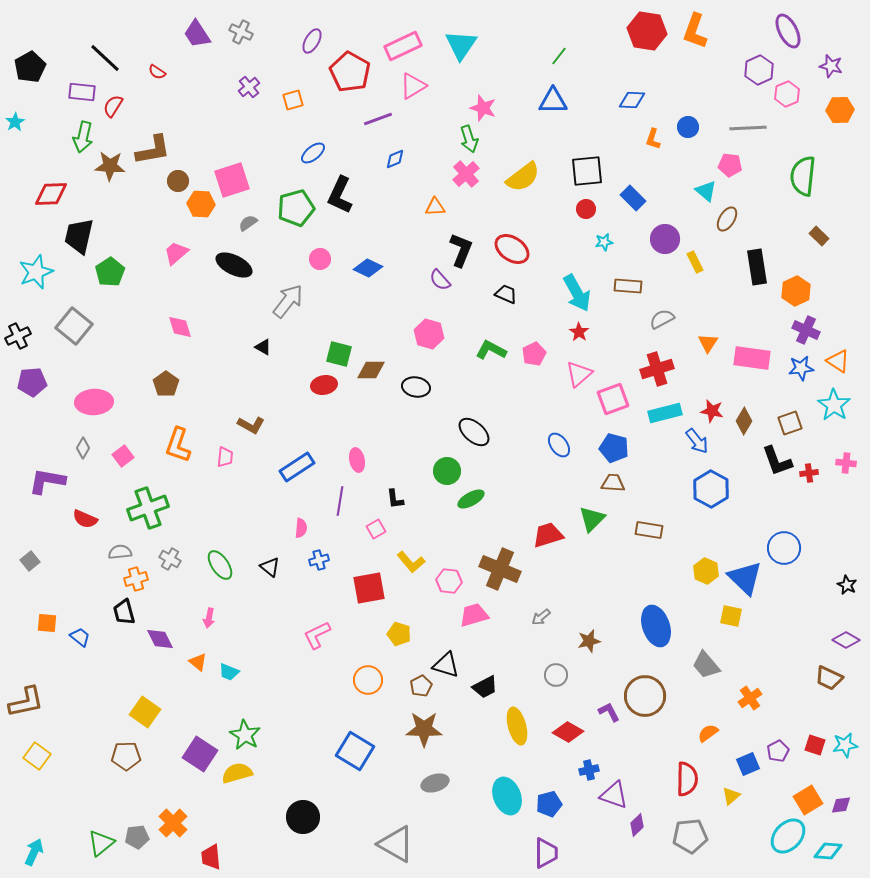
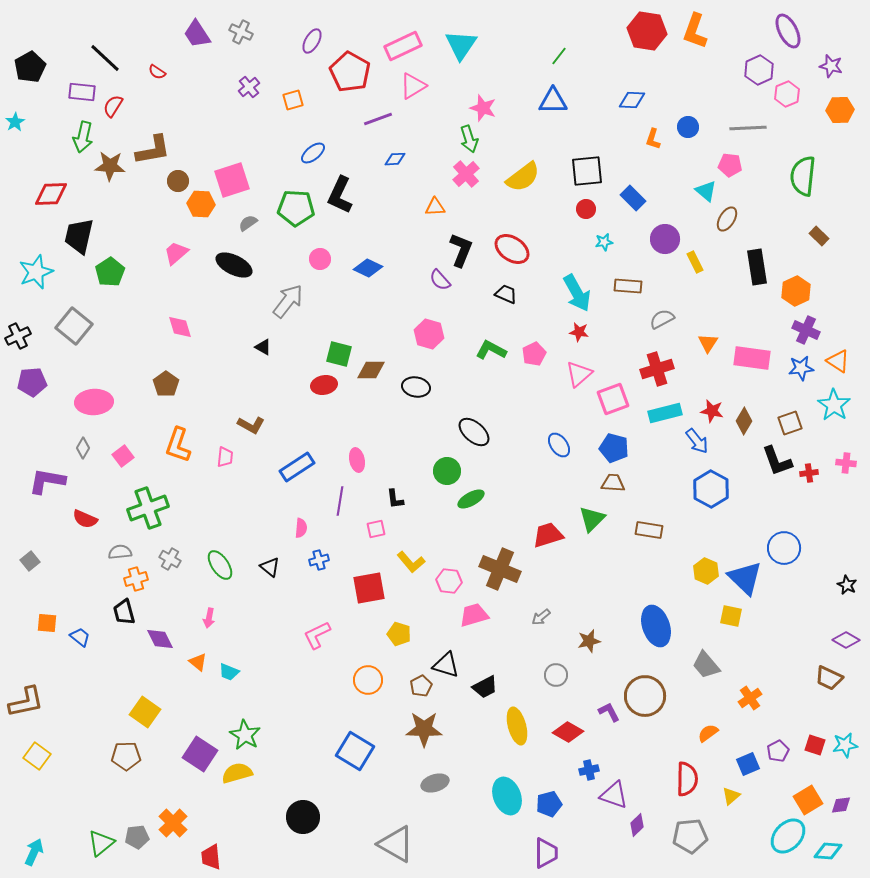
blue diamond at (395, 159): rotated 20 degrees clockwise
green pentagon at (296, 208): rotated 18 degrees clockwise
red star at (579, 332): rotated 24 degrees counterclockwise
pink square at (376, 529): rotated 18 degrees clockwise
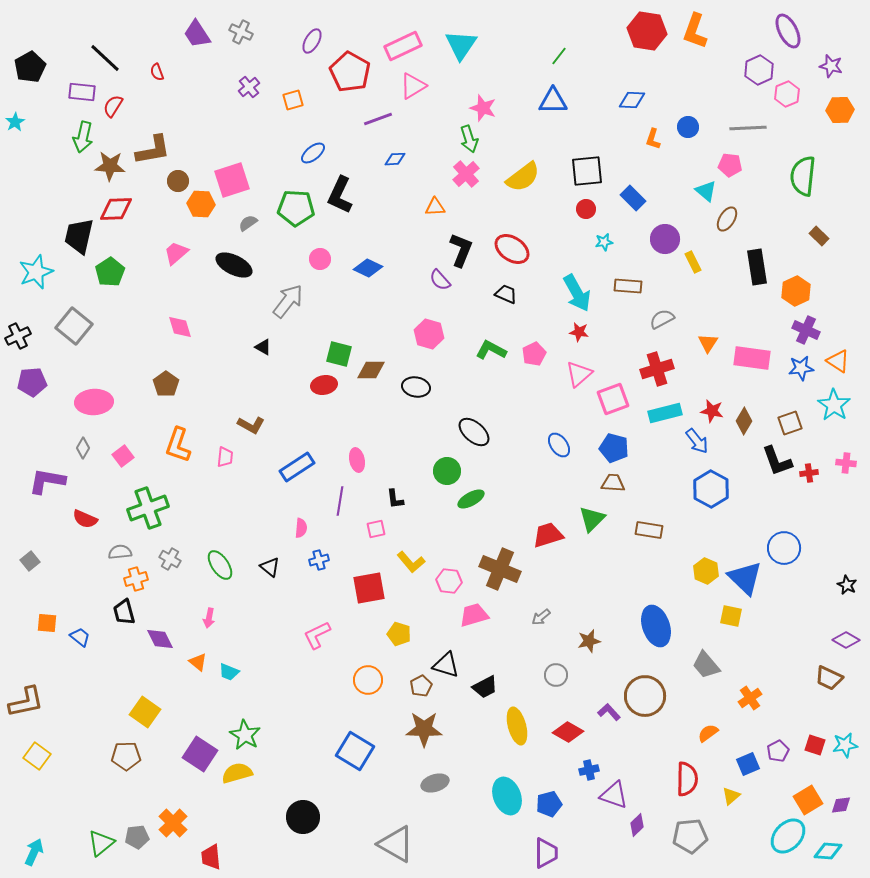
red semicircle at (157, 72): rotated 36 degrees clockwise
red diamond at (51, 194): moved 65 px right, 15 px down
yellow rectangle at (695, 262): moved 2 px left
purple L-shape at (609, 712): rotated 15 degrees counterclockwise
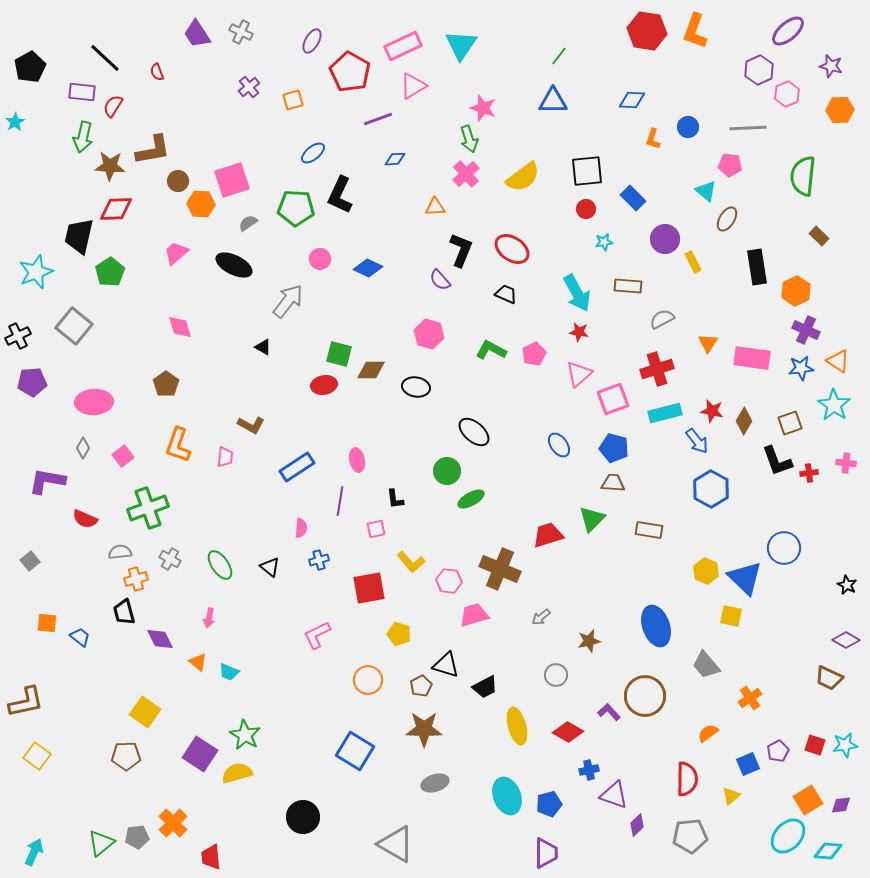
purple ellipse at (788, 31): rotated 76 degrees clockwise
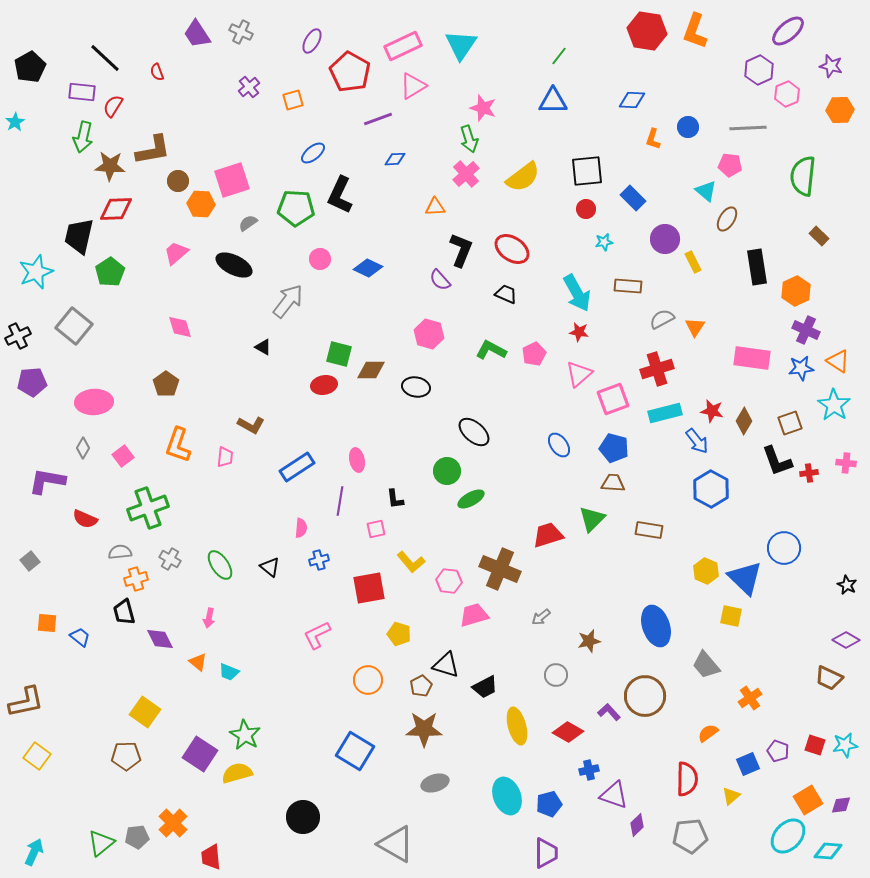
orange triangle at (708, 343): moved 13 px left, 16 px up
purple pentagon at (778, 751): rotated 25 degrees counterclockwise
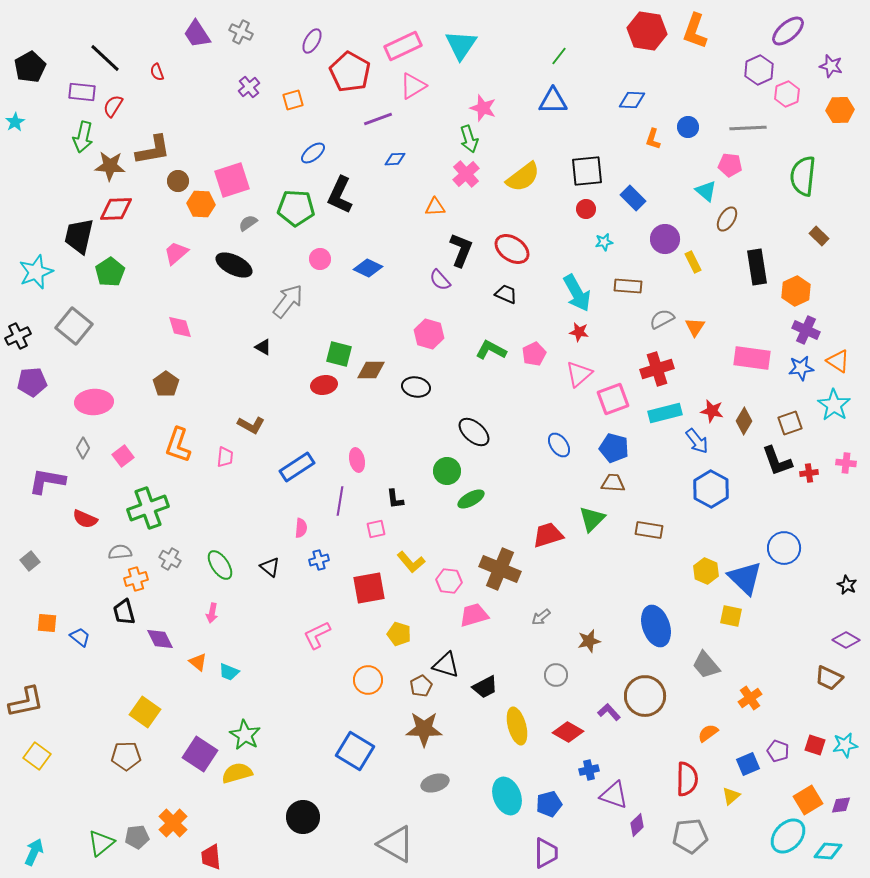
pink arrow at (209, 618): moved 3 px right, 5 px up
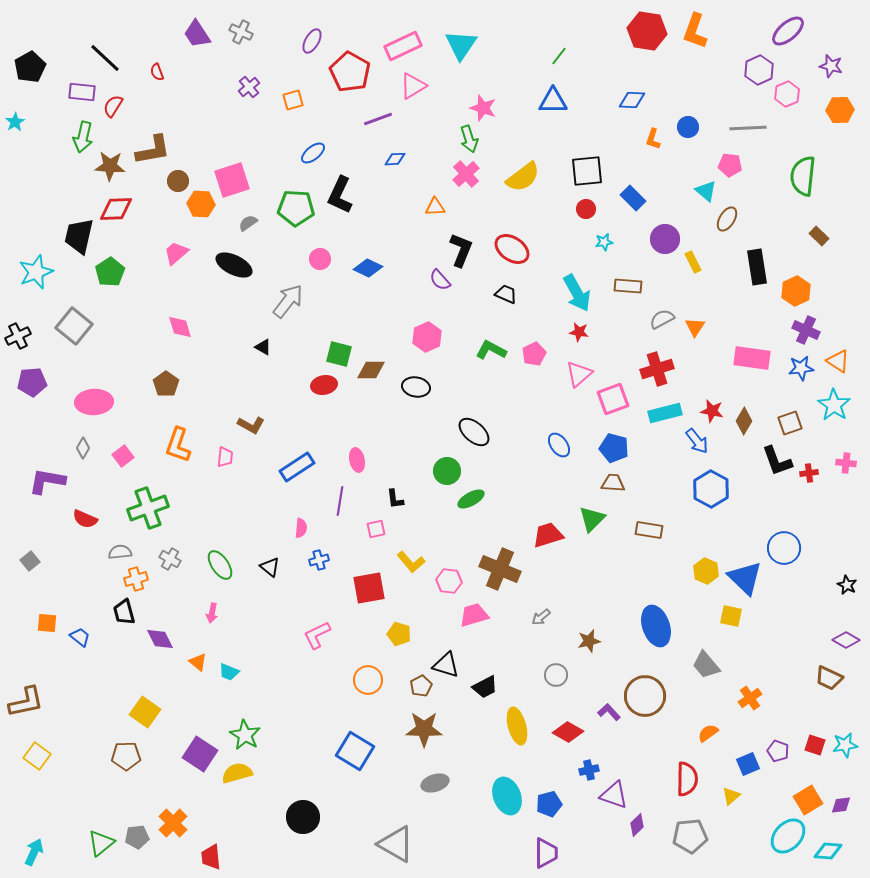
pink hexagon at (429, 334): moved 2 px left, 3 px down; rotated 20 degrees clockwise
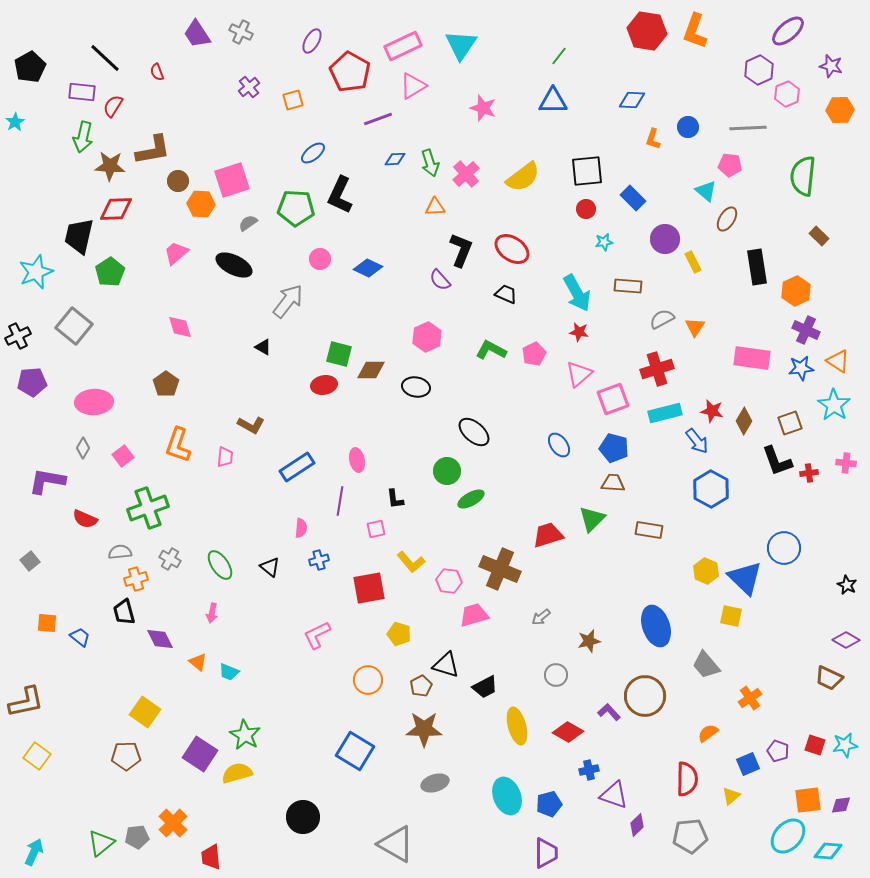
green arrow at (469, 139): moved 39 px left, 24 px down
orange square at (808, 800): rotated 24 degrees clockwise
